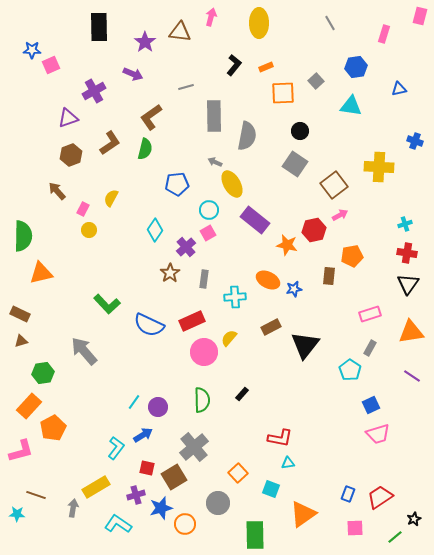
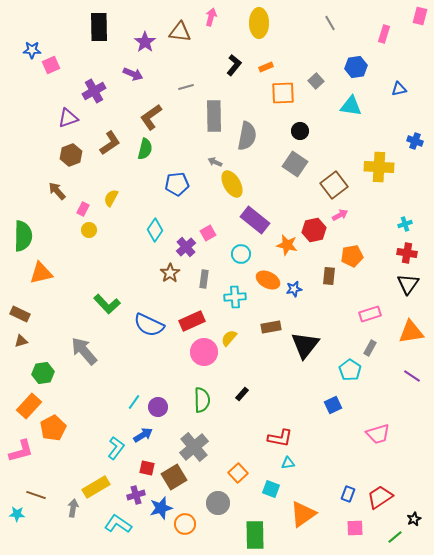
cyan circle at (209, 210): moved 32 px right, 44 px down
brown rectangle at (271, 327): rotated 18 degrees clockwise
blue square at (371, 405): moved 38 px left
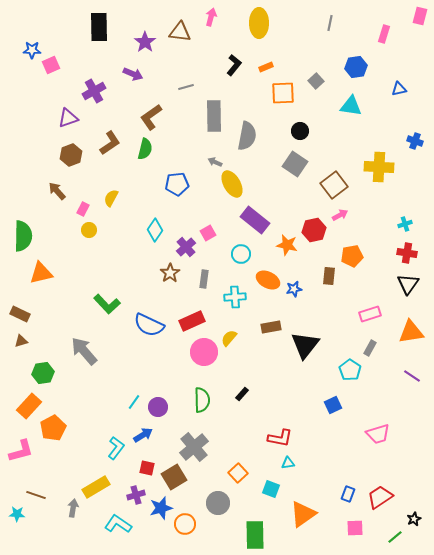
gray line at (330, 23): rotated 42 degrees clockwise
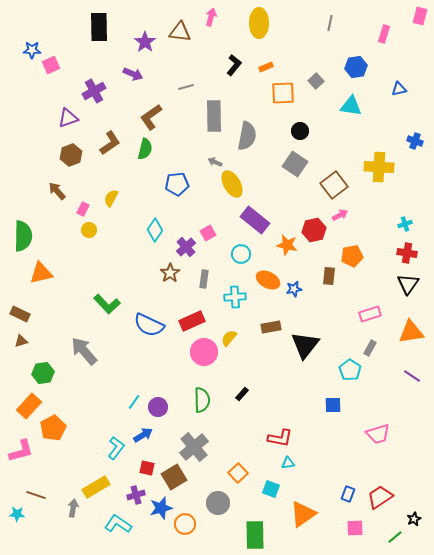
blue square at (333, 405): rotated 24 degrees clockwise
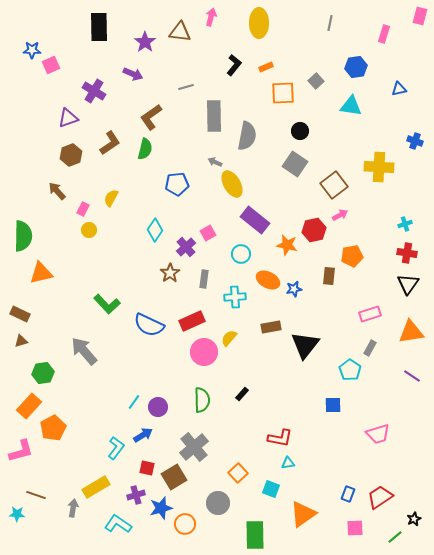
purple cross at (94, 91): rotated 30 degrees counterclockwise
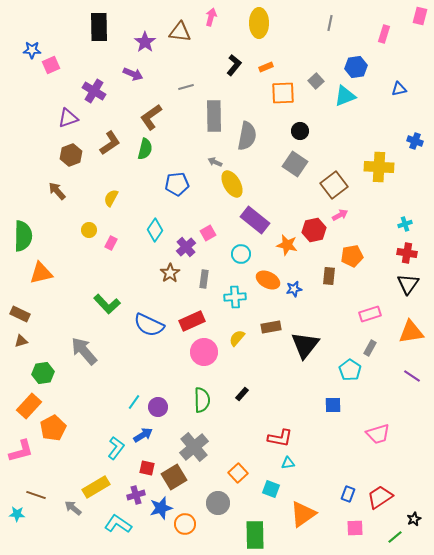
cyan triangle at (351, 106): moved 6 px left, 10 px up; rotated 30 degrees counterclockwise
pink rectangle at (83, 209): moved 28 px right, 34 px down
yellow semicircle at (229, 338): moved 8 px right
gray arrow at (73, 508): rotated 60 degrees counterclockwise
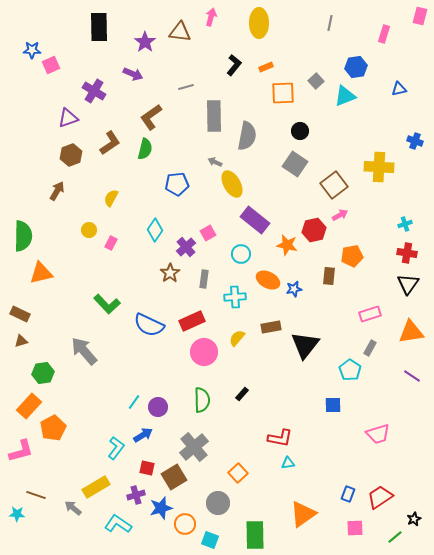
brown arrow at (57, 191): rotated 72 degrees clockwise
cyan square at (271, 489): moved 61 px left, 51 px down
